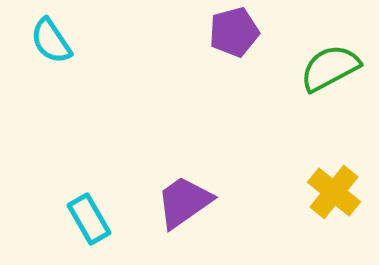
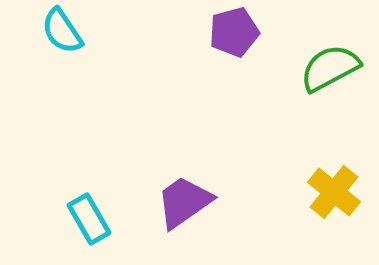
cyan semicircle: moved 11 px right, 10 px up
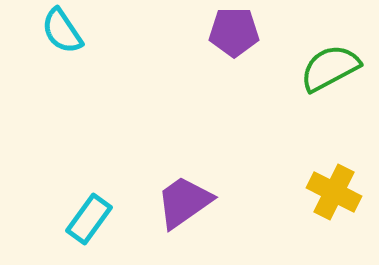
purple pentagon: rotated 15 degrees clockwise
yellow cross: rotated 12 degrees counterclockwise
cyan rectangle: rotated 66 degrees clockwise
